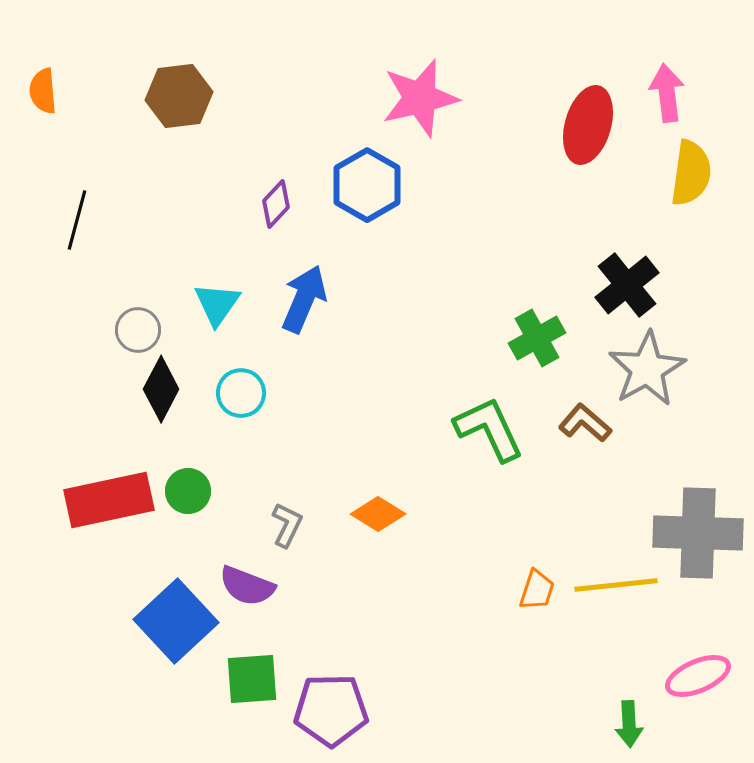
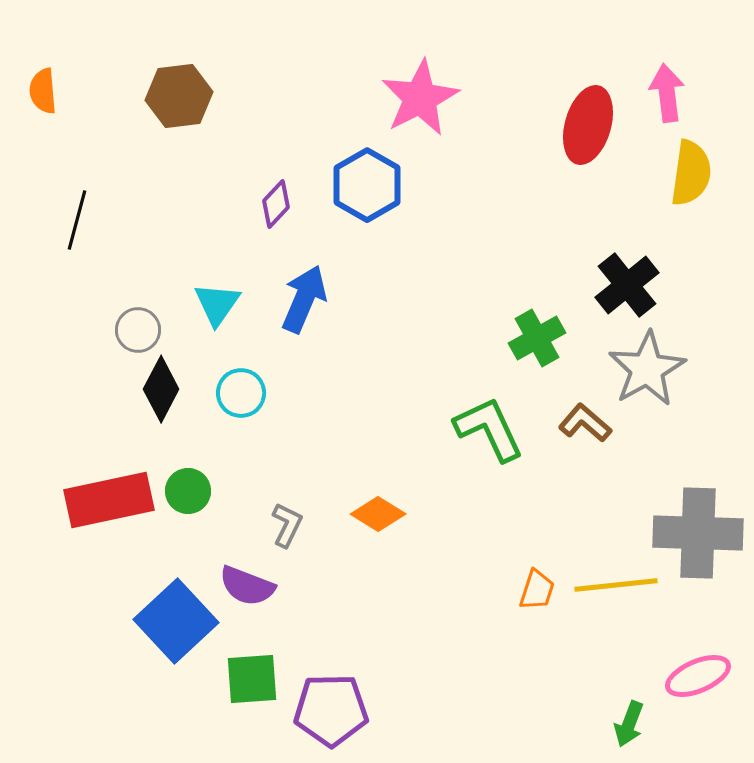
pink star: rotated 14 degrees counterclockwise
green arrow: rotated 24 degrees clockwise
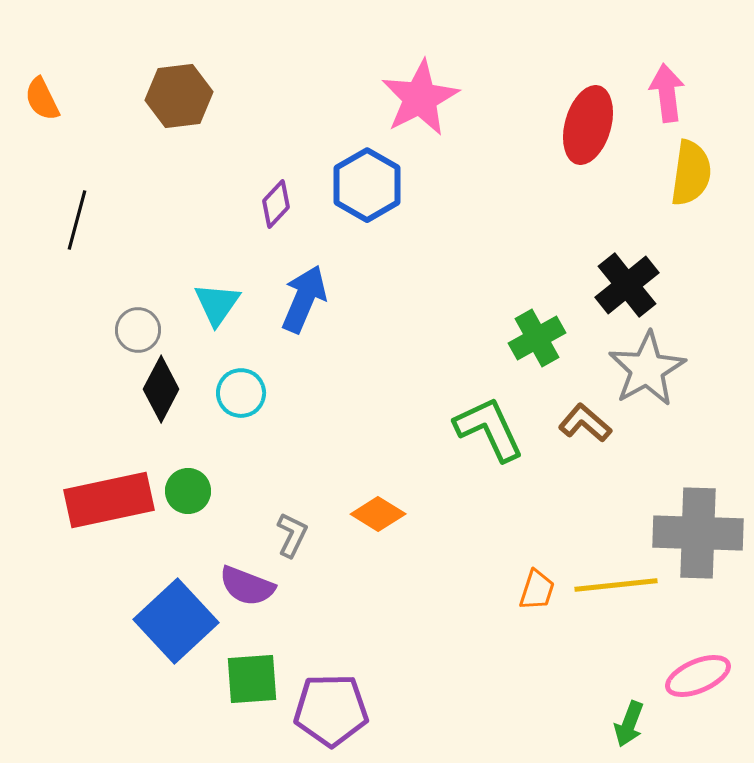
orange semicircle: moved 1 px left, 8 px down; rotated 21 degrees counterclockwise
gray L-shape: moved 5 px right, 10 px down
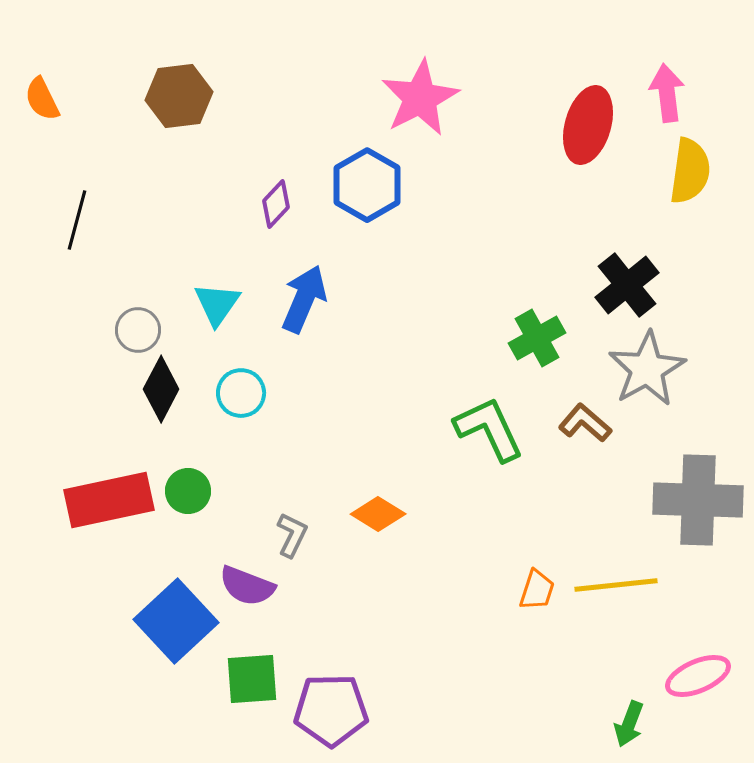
yellow semicircle: moved 1 px left, 2 px up
gray cross: moved 33 px up
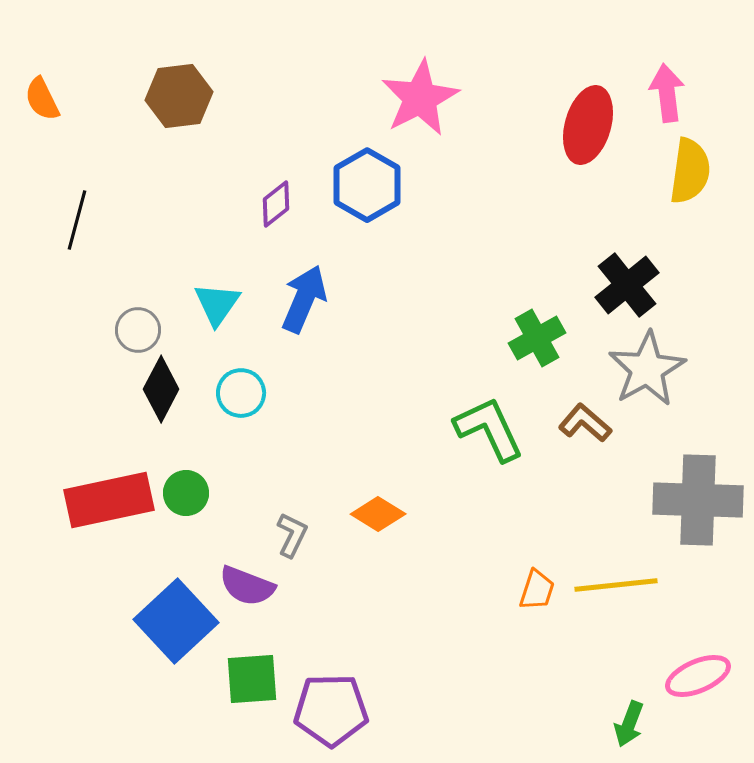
purple diamond: rotated 9 degrees clockwise
green circle: moved 2 px left, 2 px down
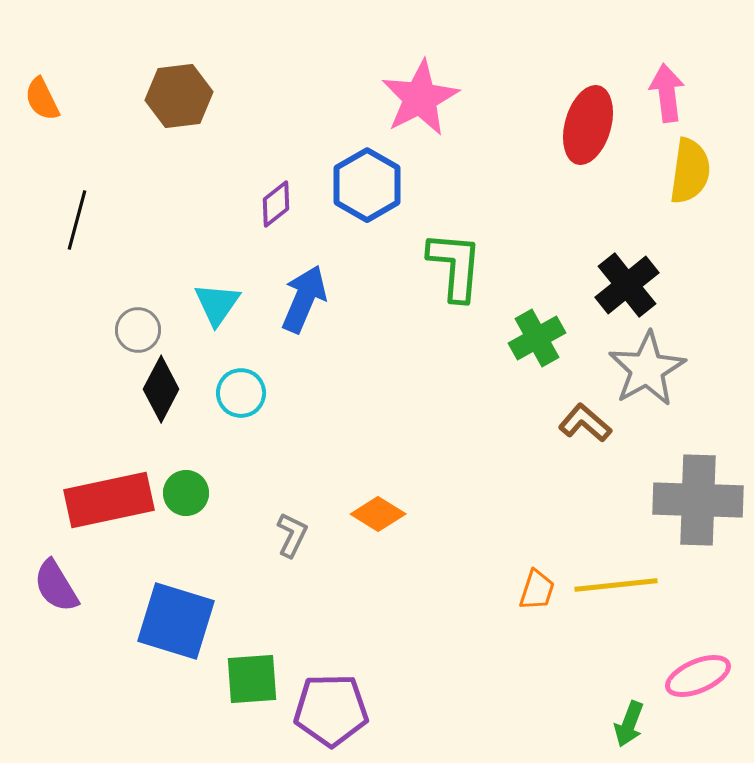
green L-shape: moved 34 px left, 163 px up; rotated 30 degrees clockwise
purple semicircle: moved 191 px left; rotated 38 degrees clockwise
blue square: rotated 30 degrees counterclockwise
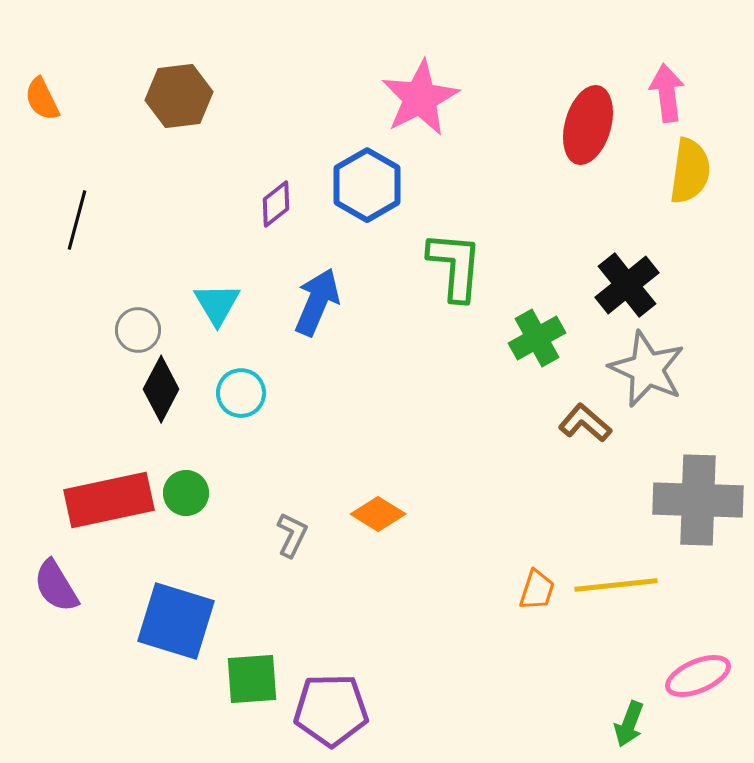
blue arrow: moved 13 px right, 3 px down
cyan triangle: rotated 6 degrees counterclockwise
gray star: rotated 18 degrees counterclockwise
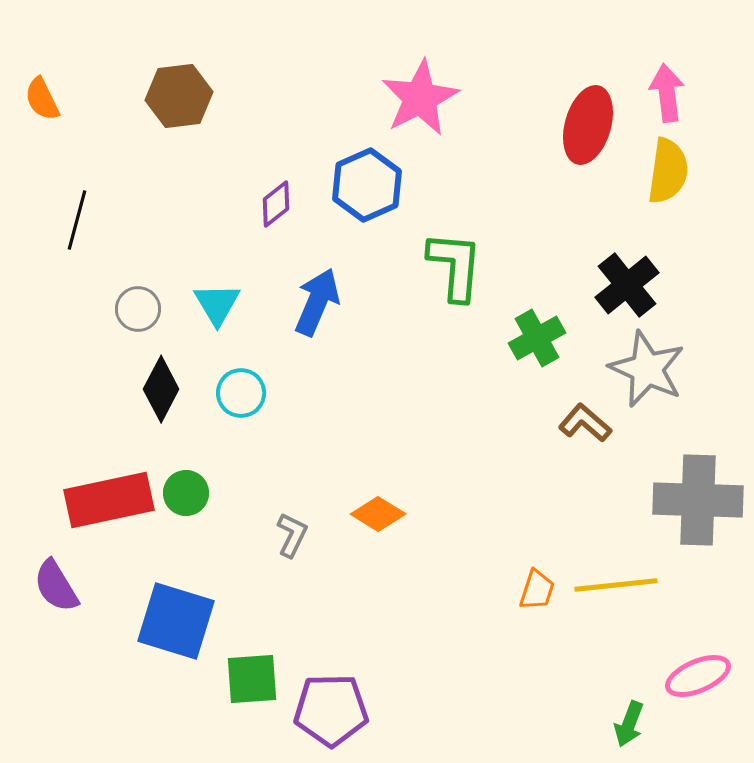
yellow semicircle: moved 22 px left
blue hexagon: rotated 6 degrees clockwise
gray circle: moved 21 px up
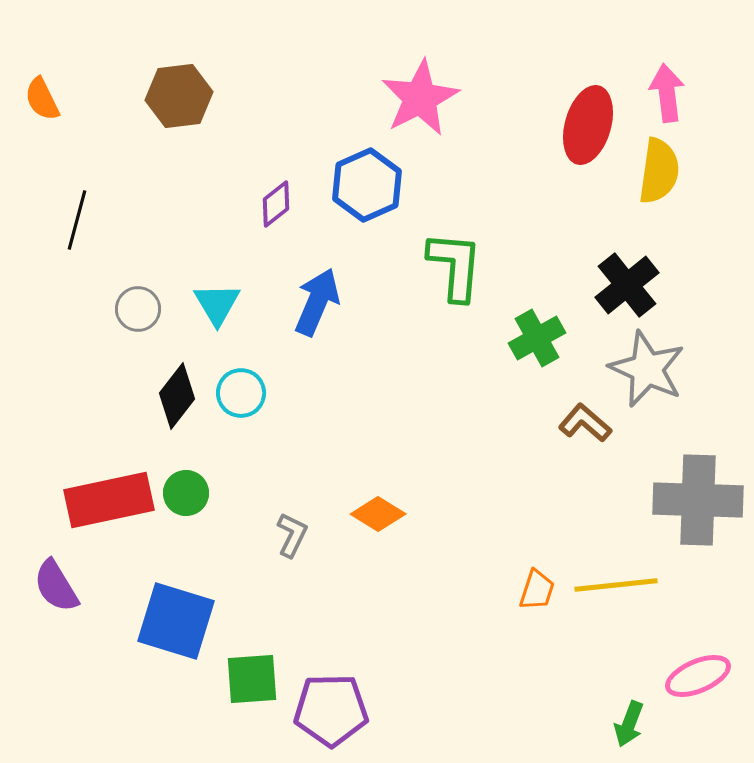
yellow semicircle: moved 9 px left
black diamond: moved 16 px right, 7 px down; rotated 10 degrees clockwise
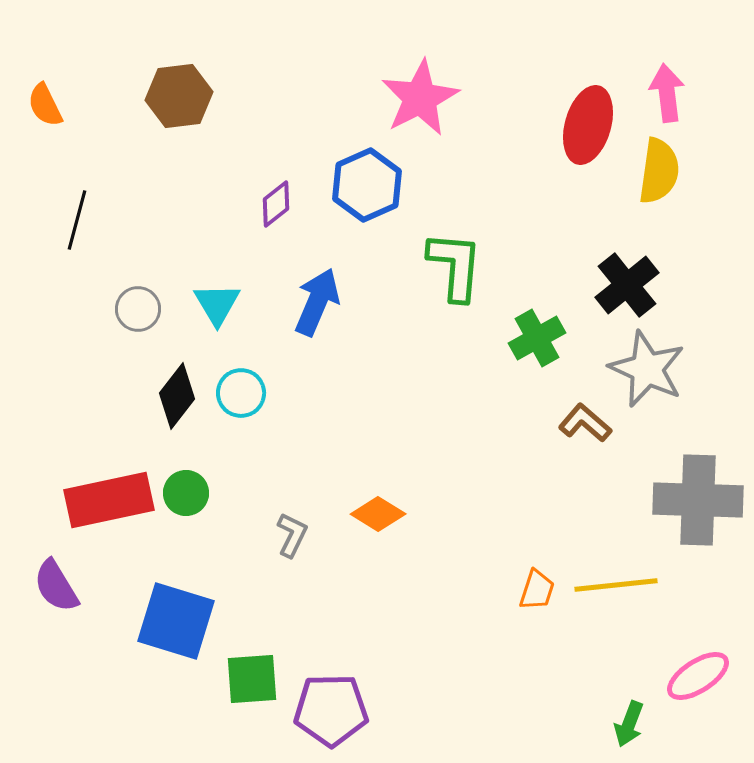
orange semicircle: moved 3 px right, 6 px down
pink ellipse: rotated 10 degrees counterclockwise
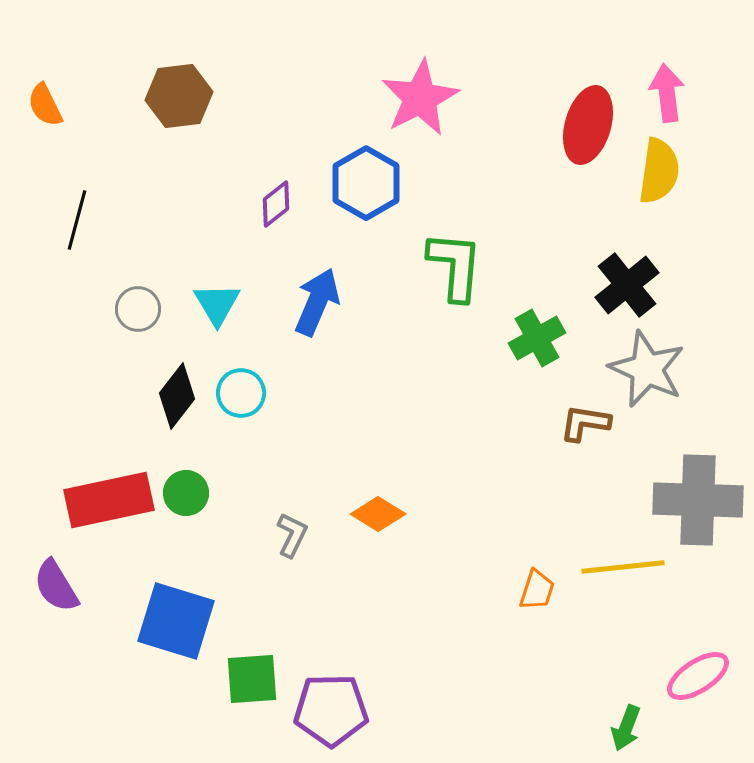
blue hexagon: moved 1 px left, 2 px up; rotated 6 degrees counterclockwise
brown L-shape: rotated 32 degrees counterclockwise
yellow line: moved 7 px right, 18 px up
green arrow: moved 3 px left, 4 px down
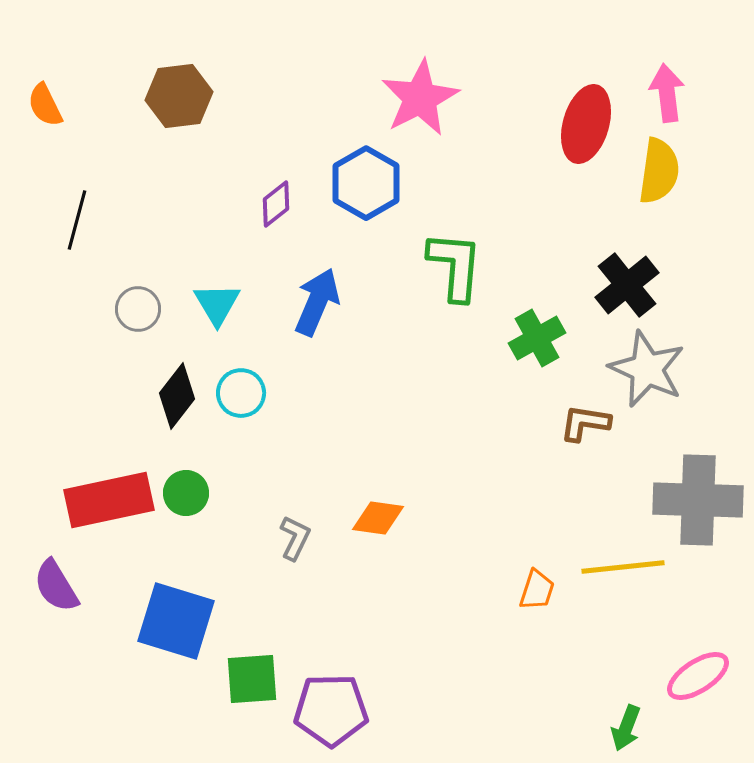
red ellipse: moved 2 px left, 1 px up
orange diamond: moved 4 px down; rotated 24 degrees counterclockwise
gray L-shape: moved 3 px right, 3 px down
